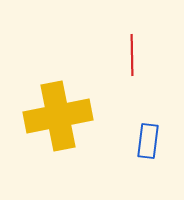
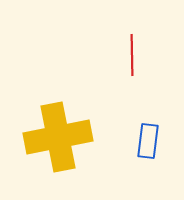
yellow cross: moved 21 px down
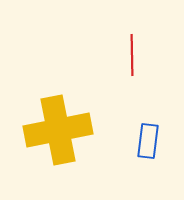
yellow cross: moved 7 px up
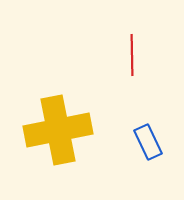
blue rectangle: moved 1 px down; rotated 32 degrees counterclockwise
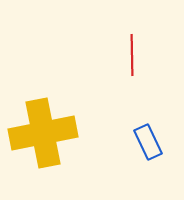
yellow cross: moved 15 px left, 3 px down
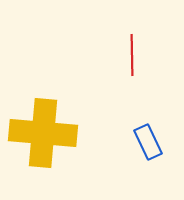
yellow cross: rotated 16 degrees clockwise
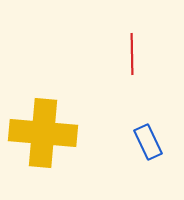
red line: moved 1 px up
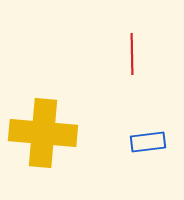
blue rectangle: rotated 72 degrees counterclockwise
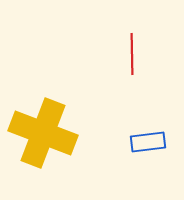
yellow cross: rotated 16 degrees clockwise
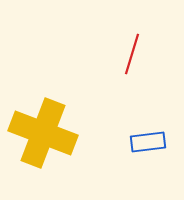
red line: rotated 18 degrees clockwise
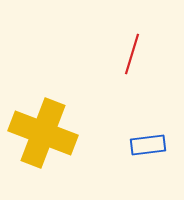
blue rectangle: moved 3 px down
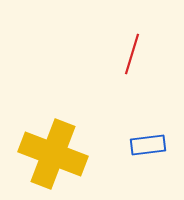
yellow cross: moved 10 px right, 21 px down
